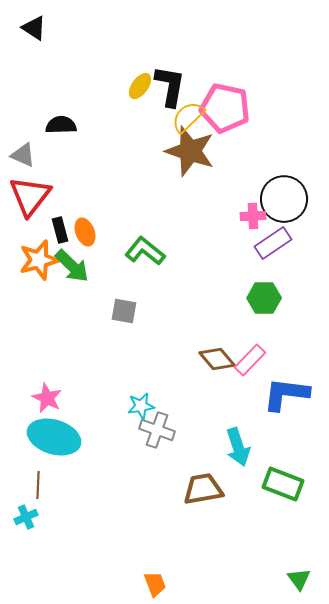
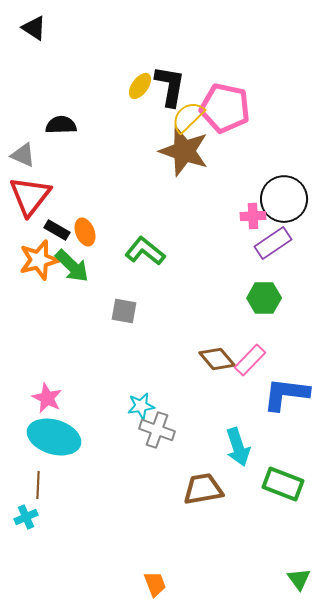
brown star: moved 6 px left
black rectangle: moved 3 px left; rotated 45 degrees counterclockwise
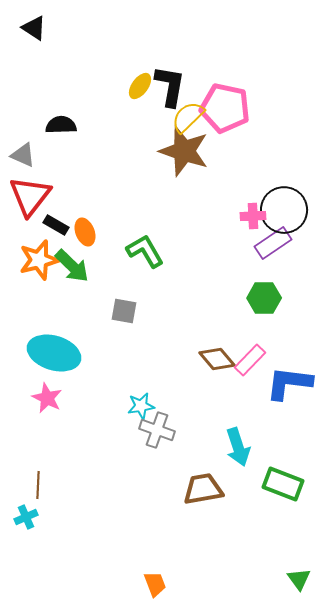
black circle: moved 11 px down
black rectangle: moved 1 px left, 5 px up
green L-shape: rotated 21 degrees clockwise
blue L-shape: moved 3 px right, 11 px up
cyan ellipse: moved 84 px up
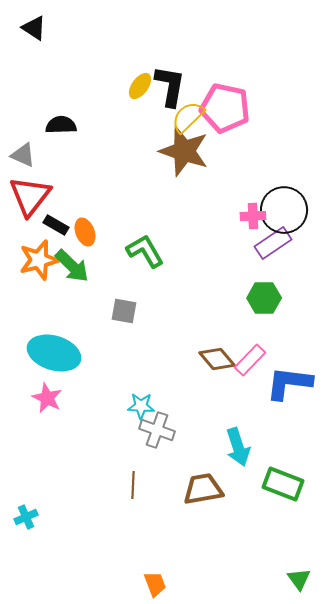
cyan star: rotated 12 degrees clockwise
brown line: moved 95 px right
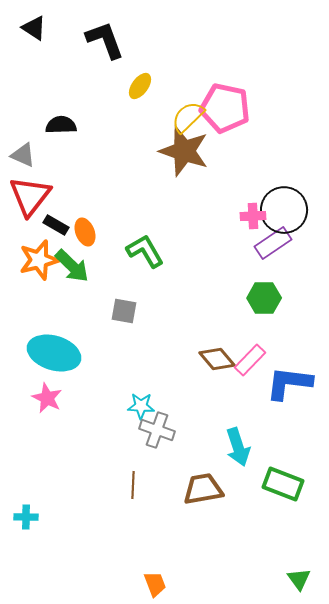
black L-shape: moved 65 px left, 46 px up; rotated 30 degrees counterclockwise
cyan cross: rotated 25 degrees clockwise
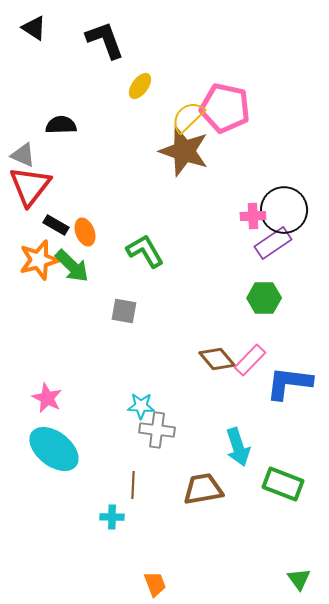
red triangle: moved 10 px up
cyan ellipse: moved 96 px down; rotated 21 degrees clockwise
gray cross: rotated 12 degrees counterclockwise
cyan cross: moved 86 px right
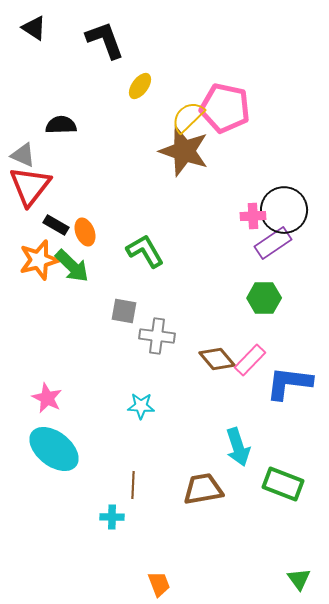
gray cross: moved 94 px up
orange trapezoid: moved 4 px right
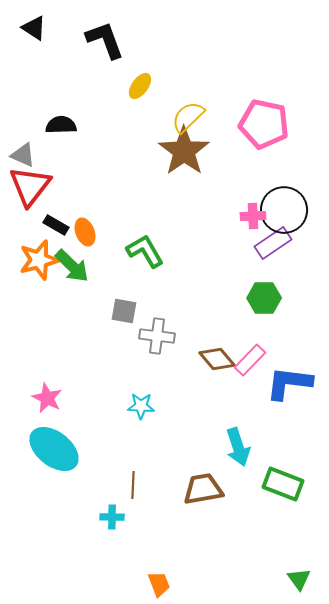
pink pentagon: moved 39 px right, 16 px down
brown star: rotated 18 degrees clockwise
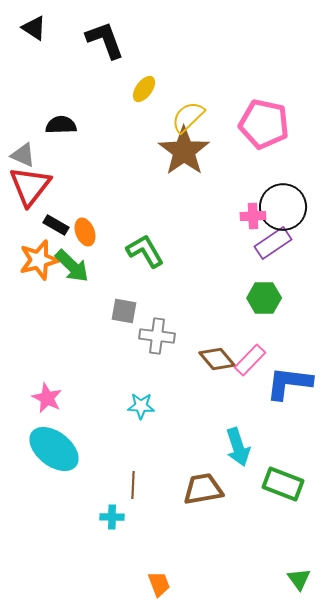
yellow ellipse: moved 4 px right, 3 px down
black circle: moved 1 px left, 3 px up
